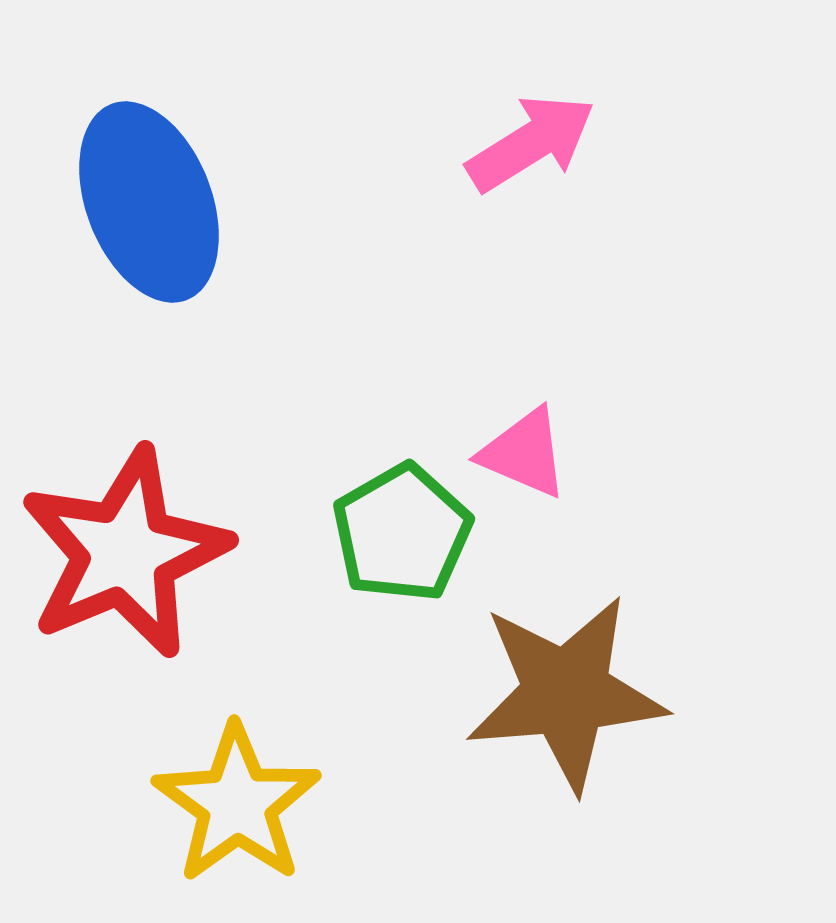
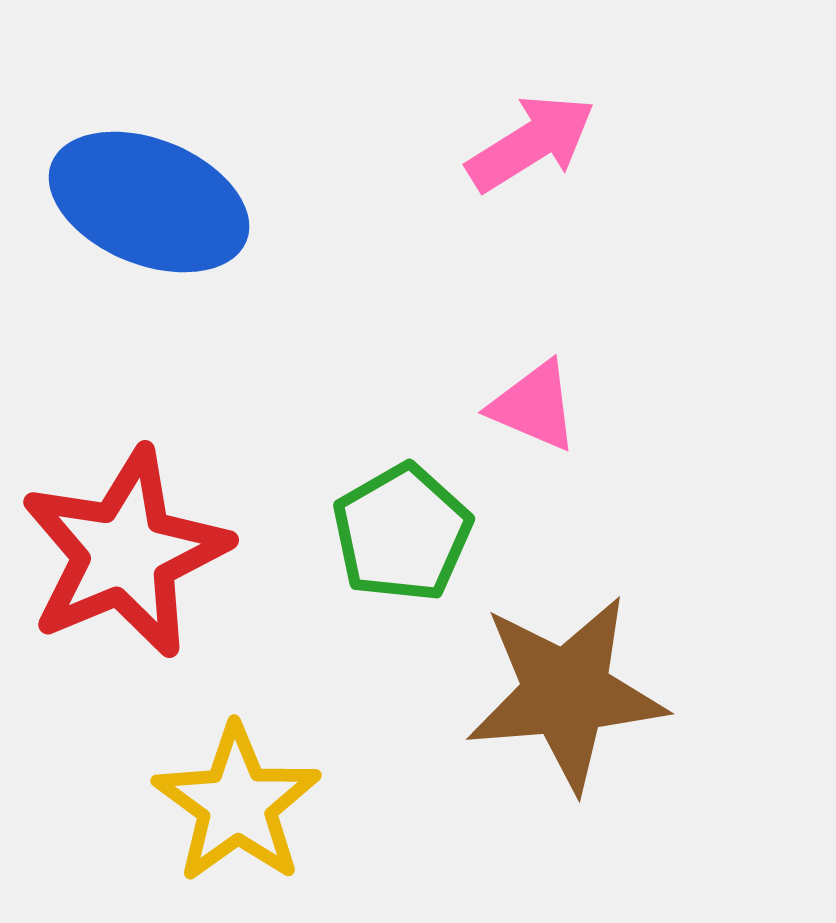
blue ellipse: rotated 47 degrees counterclockwise
pink triangle: moved 10 px right, 47 px up
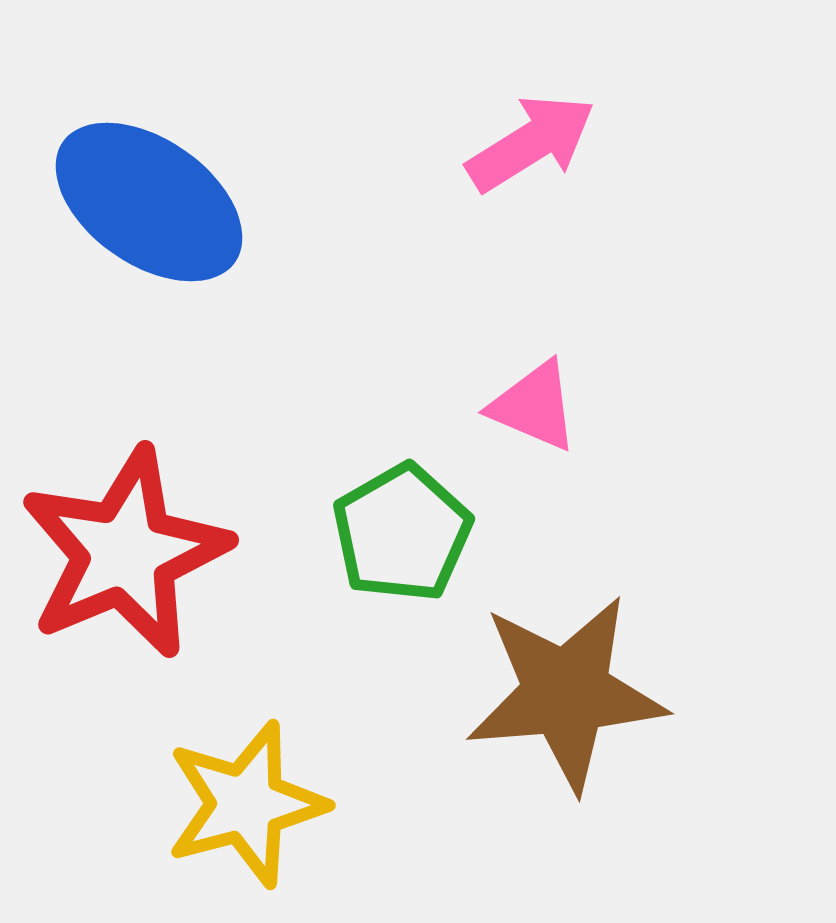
blue ellipse: rotated 13 degrees clockwise
yellow star: moved 9 px right; rotated 21 degrees clockwise
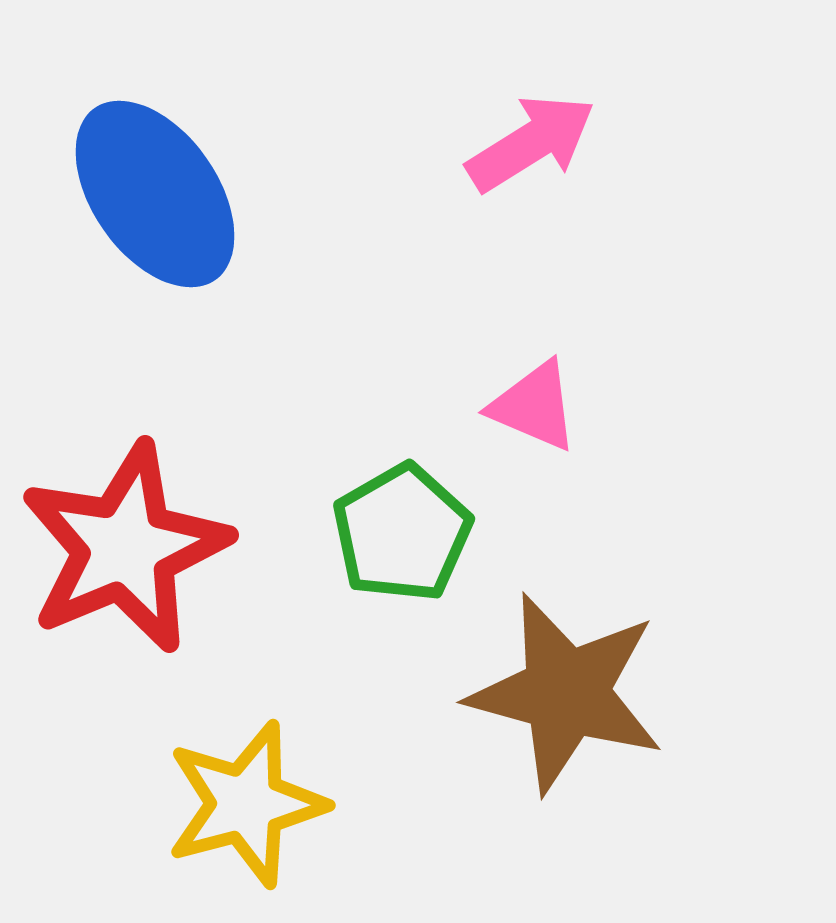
blue ellipse: moved 6 px right, 8 px up; rotated 20 degrees clockwise
red star: moved 5 px up
brown star: rotated 20 degrees clockwise
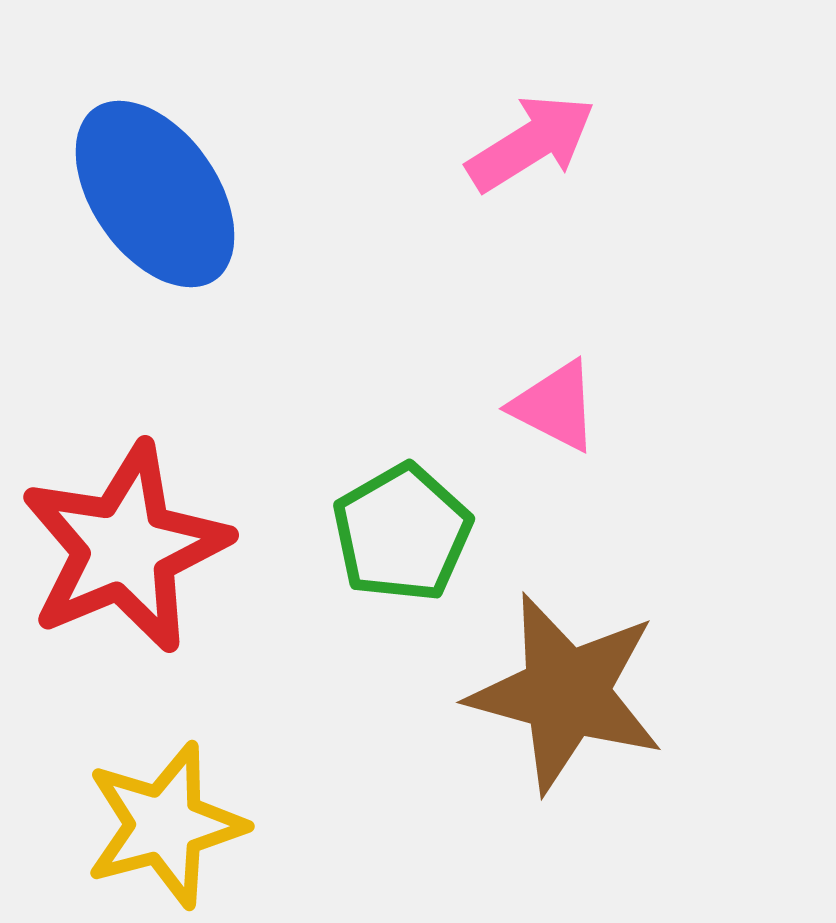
pink triangle: moved 21 px right; rotated 4 degrees clockwise
yellow star: moved 81 px left, 21 px down
